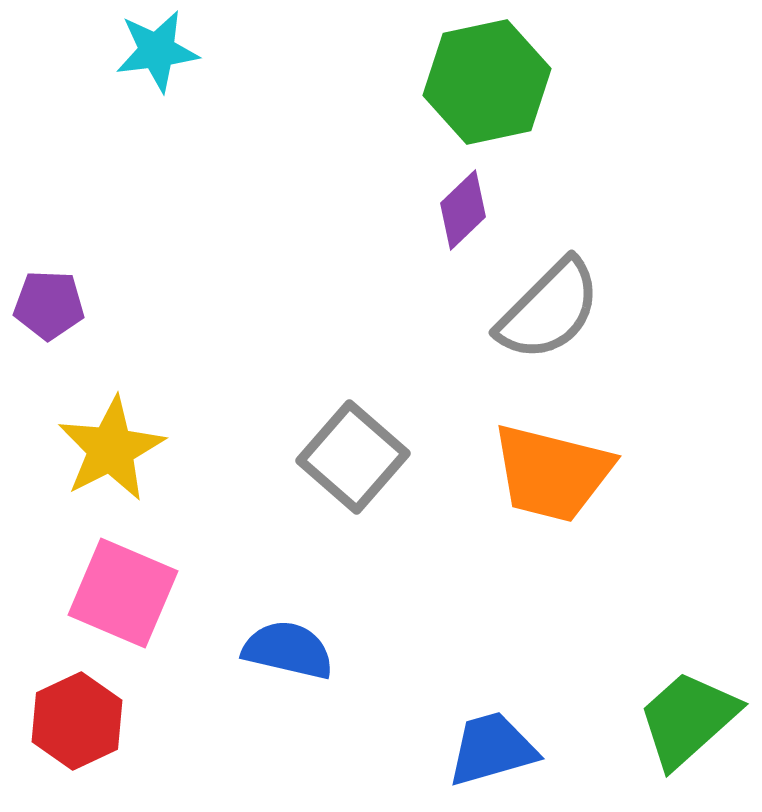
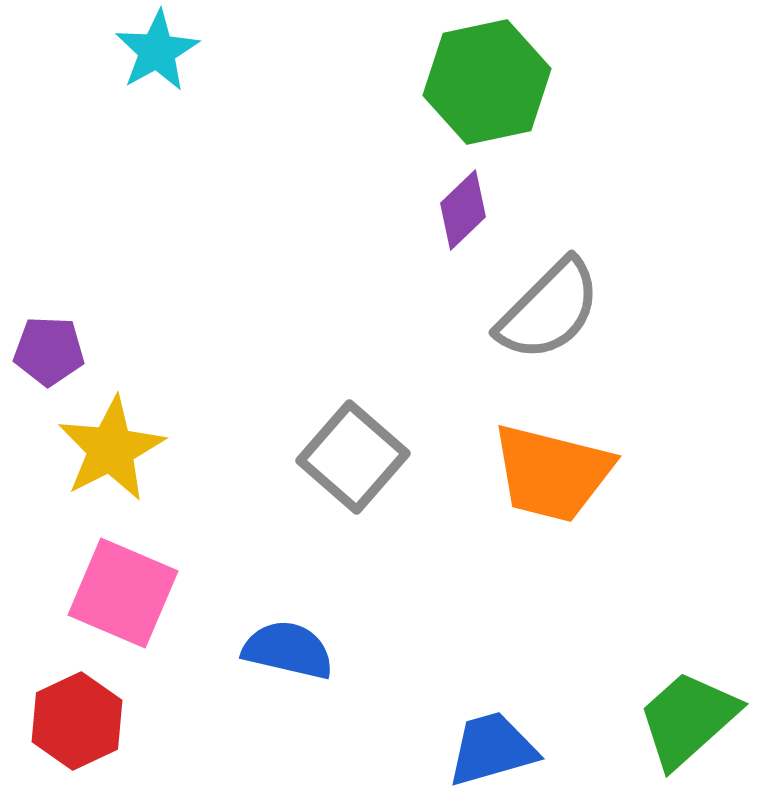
cyan star: rotated 22 degrees counterclockwise
purple pentagon: moved 46 px down
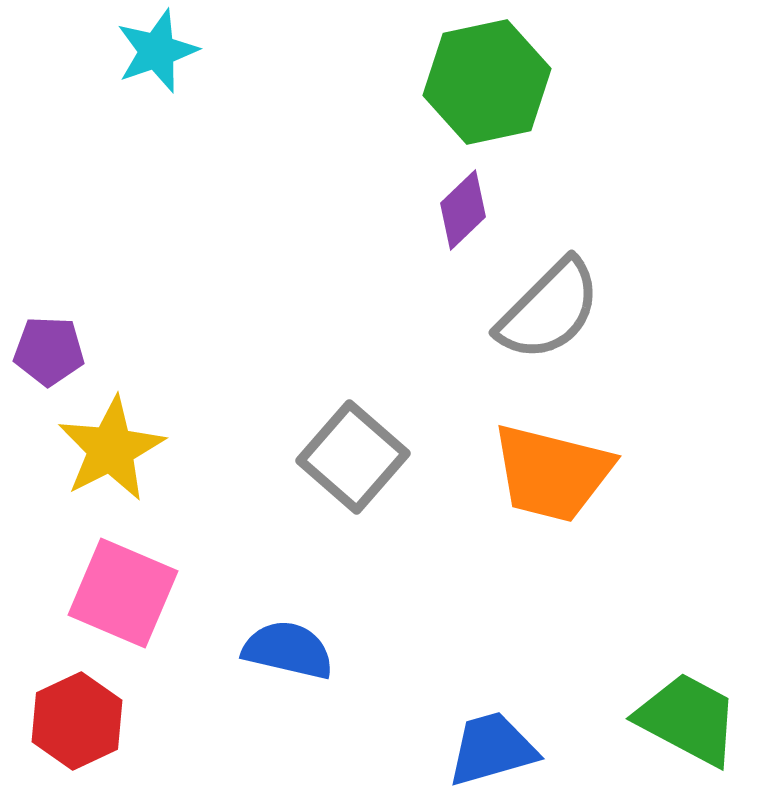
cyan star: rotated 10 degrees clockwise
green trapezoid: rotated 70 degrees clockwise
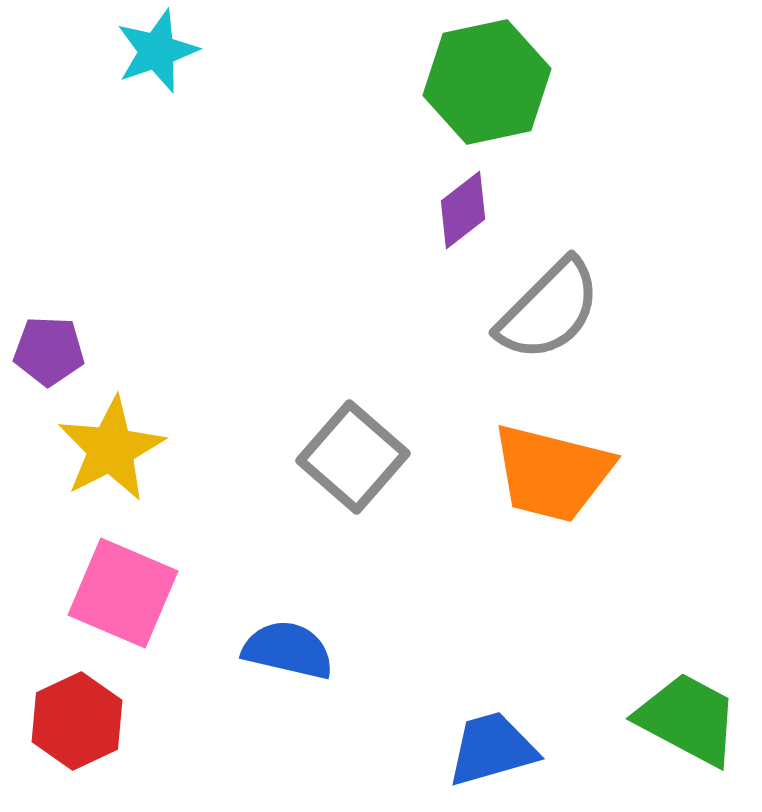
purple diamond: rotated 6 degrees clockwise
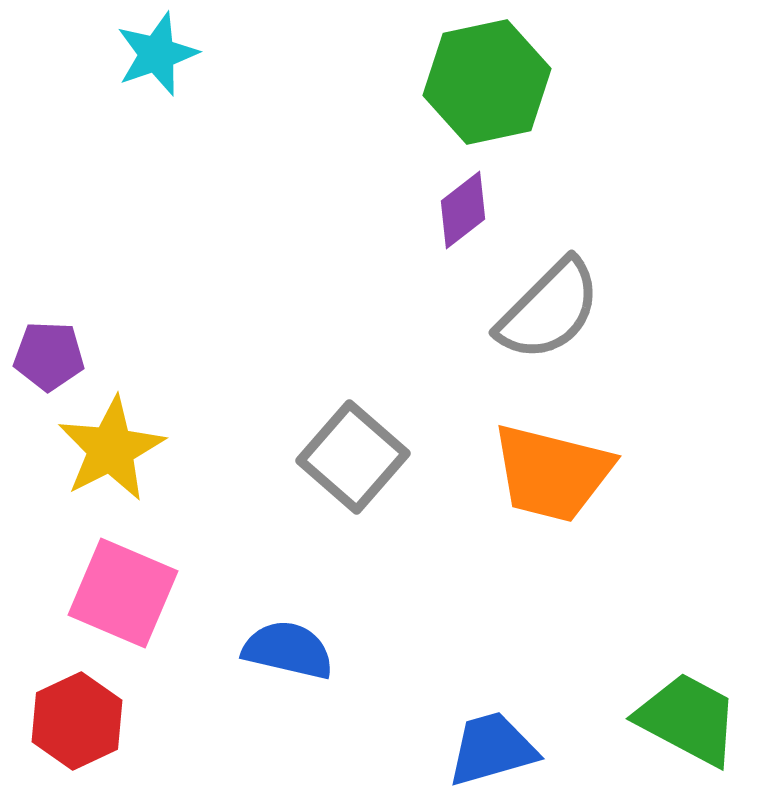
cyan star: moved 3 px down
purple pentagon: moved 5 px down
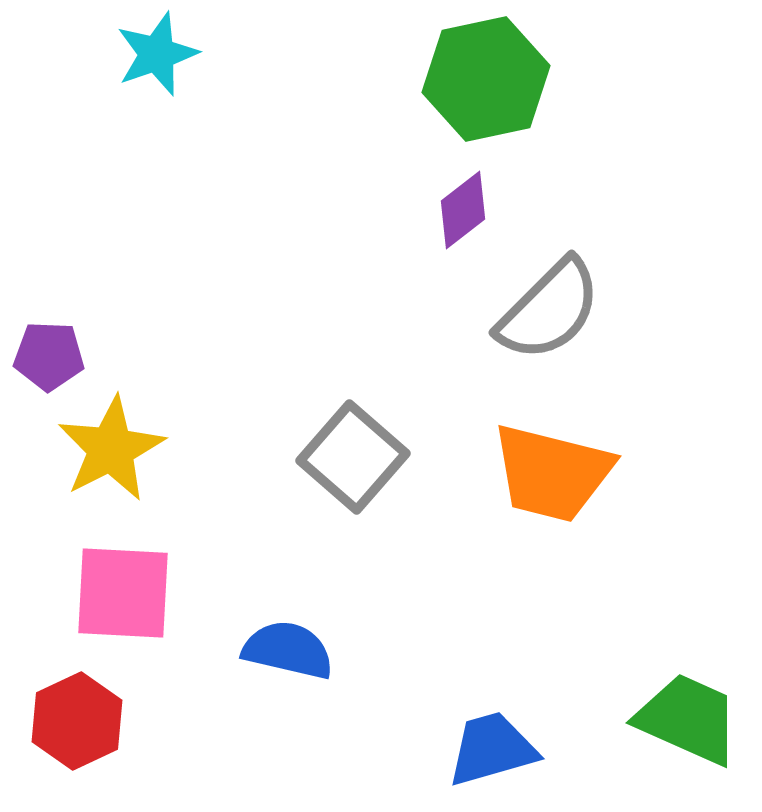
green hexagon: moved 1 px left, 3 px up
pink square: rotated 20 degrees counterclockwise
green trapezoid: rotated 4 degrees counterclockwise
